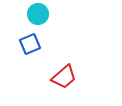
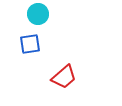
blue square: rotated 15 degrees clockwise
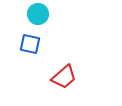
blue square: rotated 20 degrees clockwise
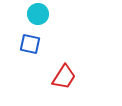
red trapezoid: rotated 16 degrees counterclockwise
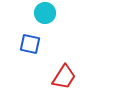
cyan circle: moved 7 px right, 1 px up
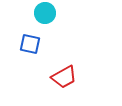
red trapezoid: rotated 28 degrees clockwise
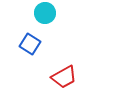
blue square: rotated 20 degrees clockwise
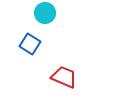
red trapezoid: rotated 128 degrees counterclockwise
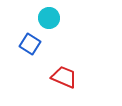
cyan circle: moved 4 px right, 5 px down
